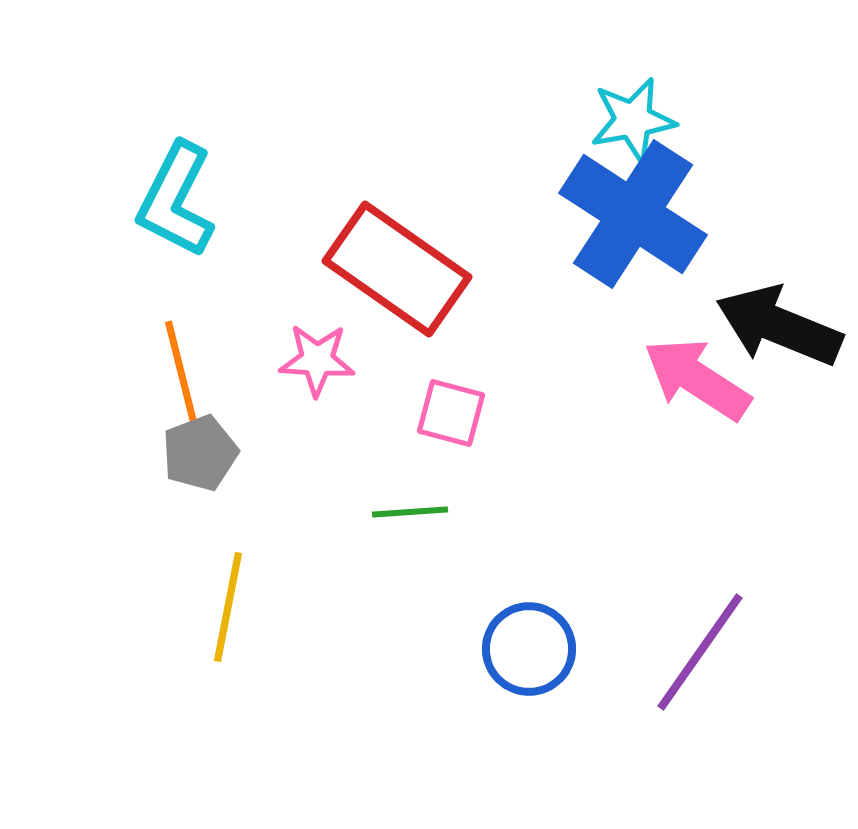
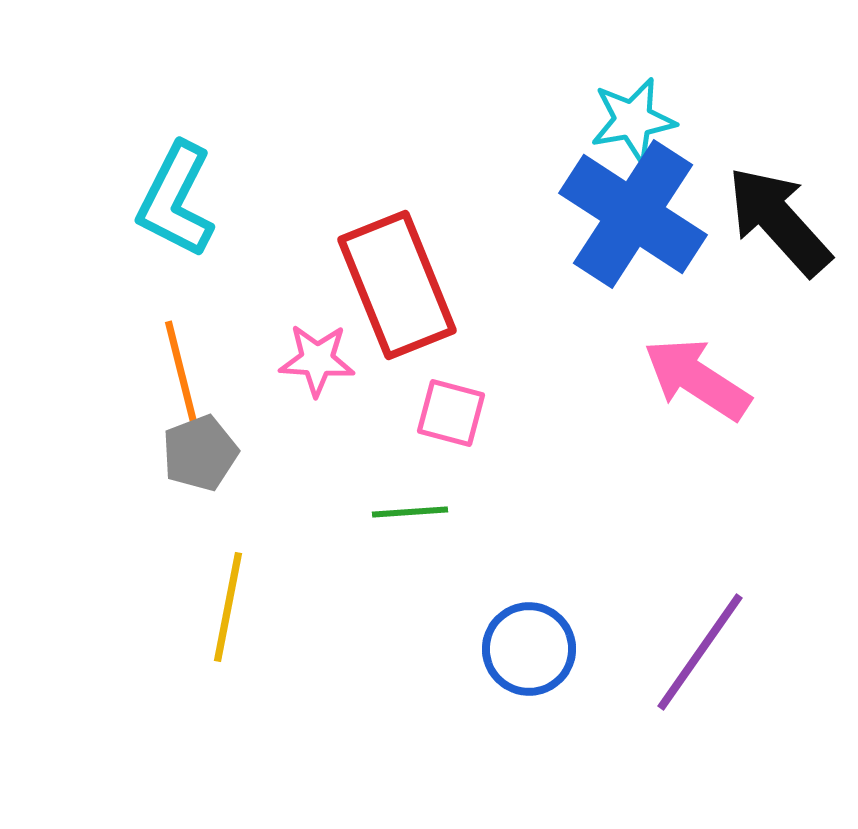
red rectangle: moved 16 px down; rotated 33 degrees clockwise
black arrow: moved 105 px up; rotated 26 degrees clockwise
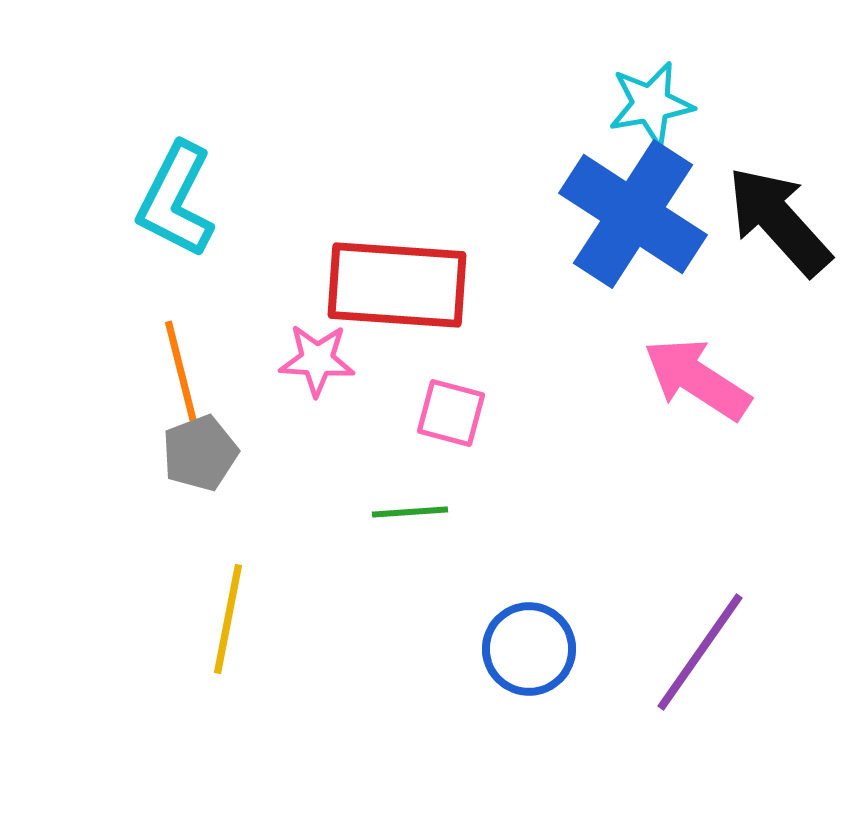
cyan star: moved 18 px right, 16 px up
red rectangle: rotated 64 degrees counterclockwise
yellow line: moved 12 px down
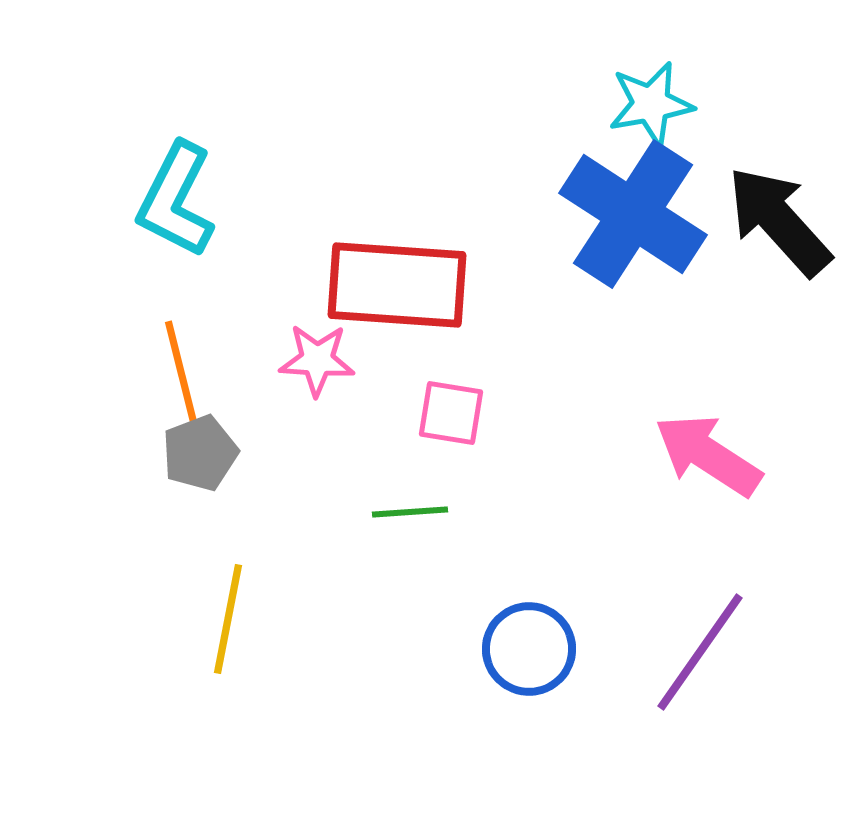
pink arrow: moved 11 px right, 76 px down
pink square: rotated 6 degrees counterclockwise
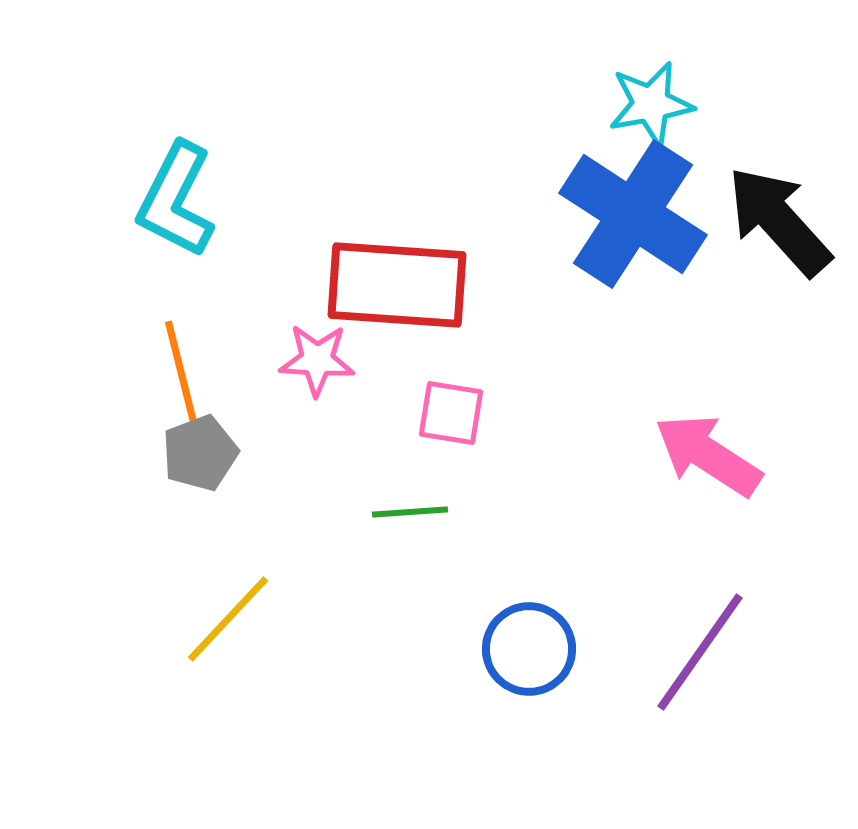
yellow line: rotated 32 degrees clockwise
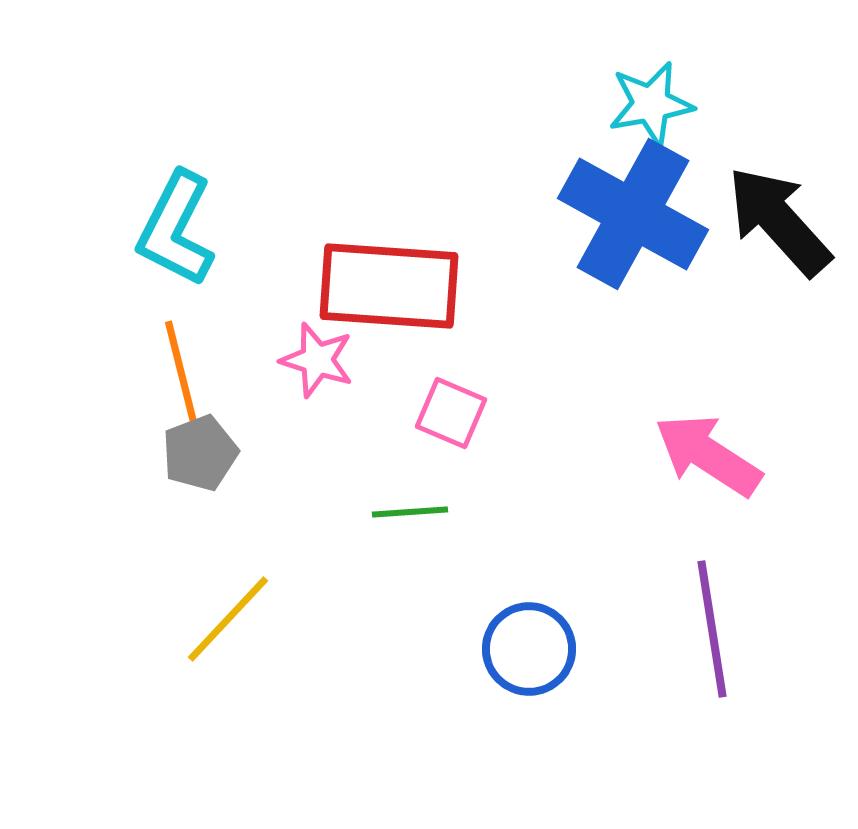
cyan L-shape: moved 29 px down
blue cross: rotated 4 degrees counterclockwise
red rectangle: moved 8 px left, 1 px down
pink star: rotated 14 degrees clockwise
pink square: rotated 14 degrees clockwise
purple line: moved 12 px right, 23 px up; rotated 44 degrees counterclockwise
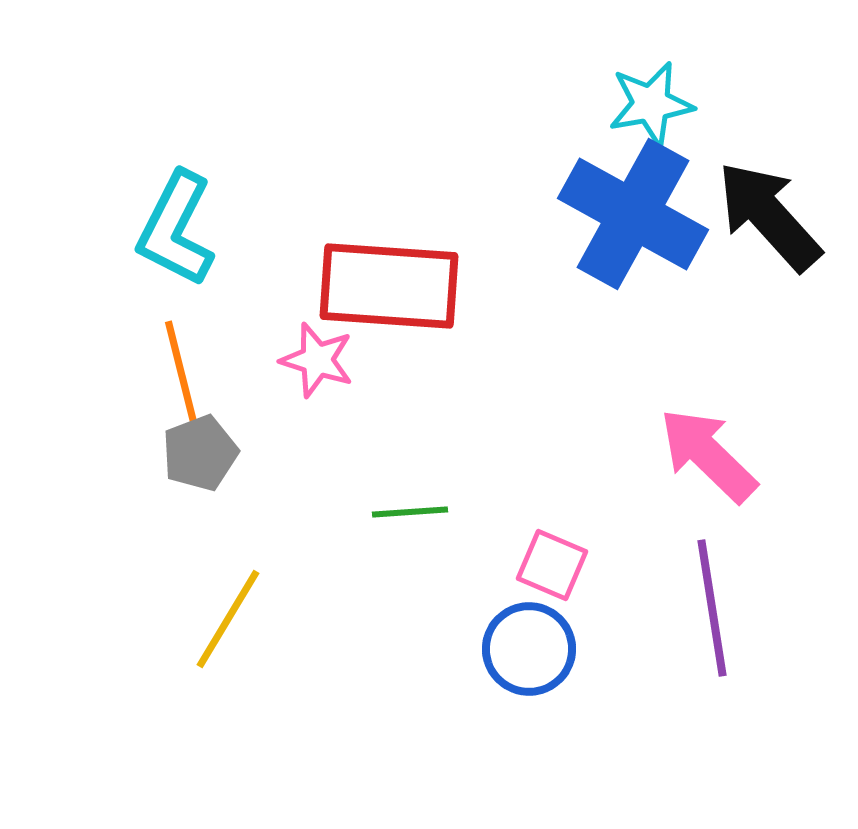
black arrow: moved 10 px left, 5 px up
pink square: moved 101 px right, 152 px down
pink arrow: rotated 11 degrees clockwise
yellow line: rotated 12 degrees counterclockwise
purple line: moved 21 px up
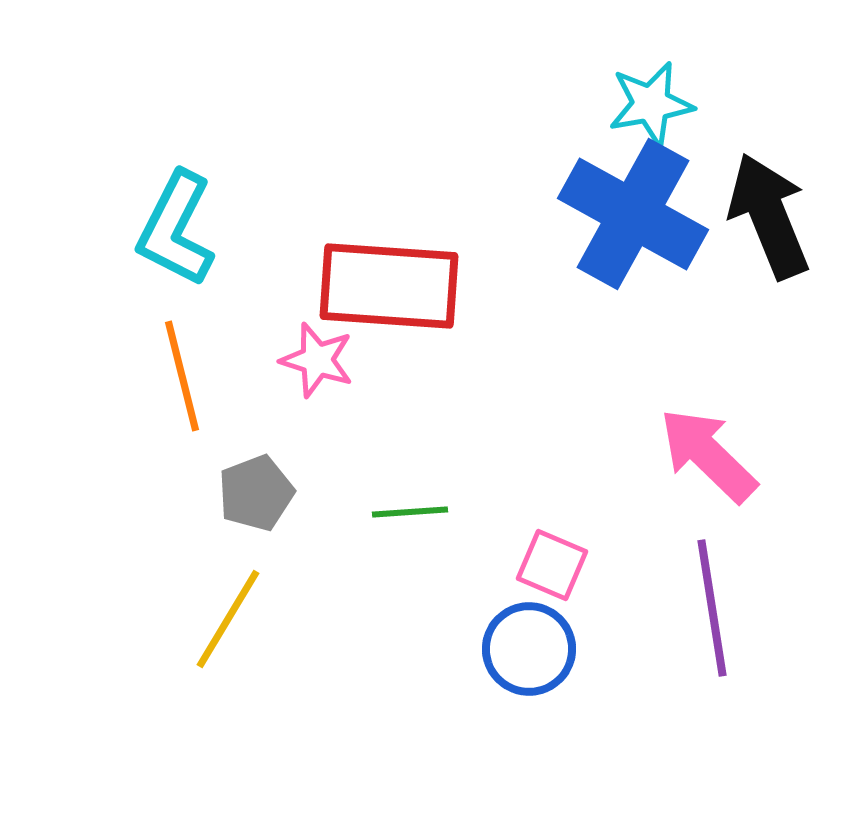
black arrow: rotated 20 degrees clockwise
gray pentagon: moved 56 px right, 40 px down
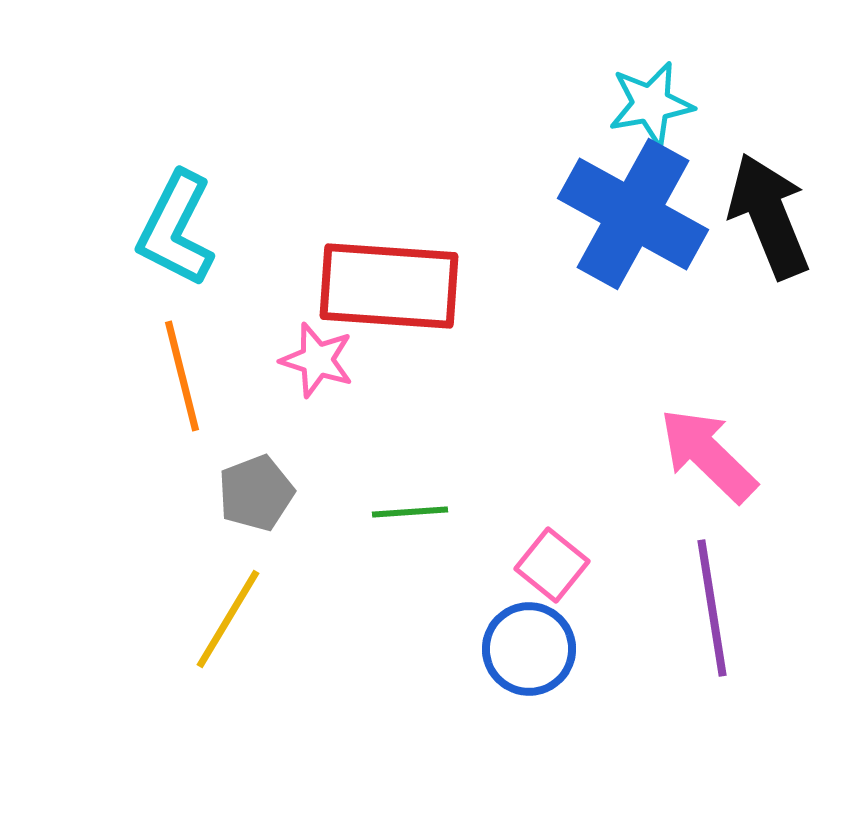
pink square: rotated 16 degrees clockwise
